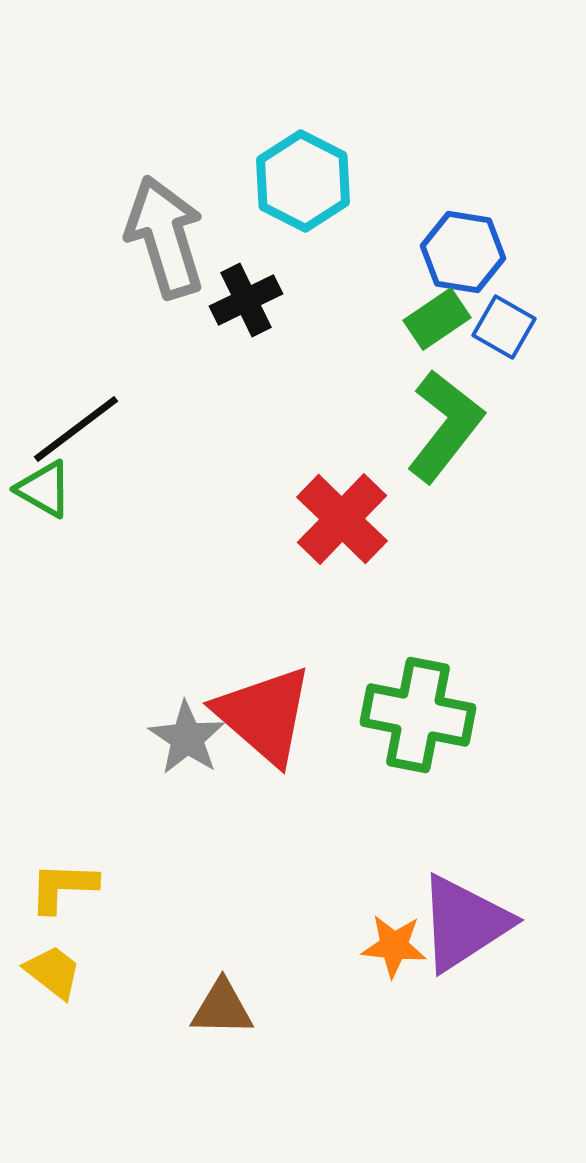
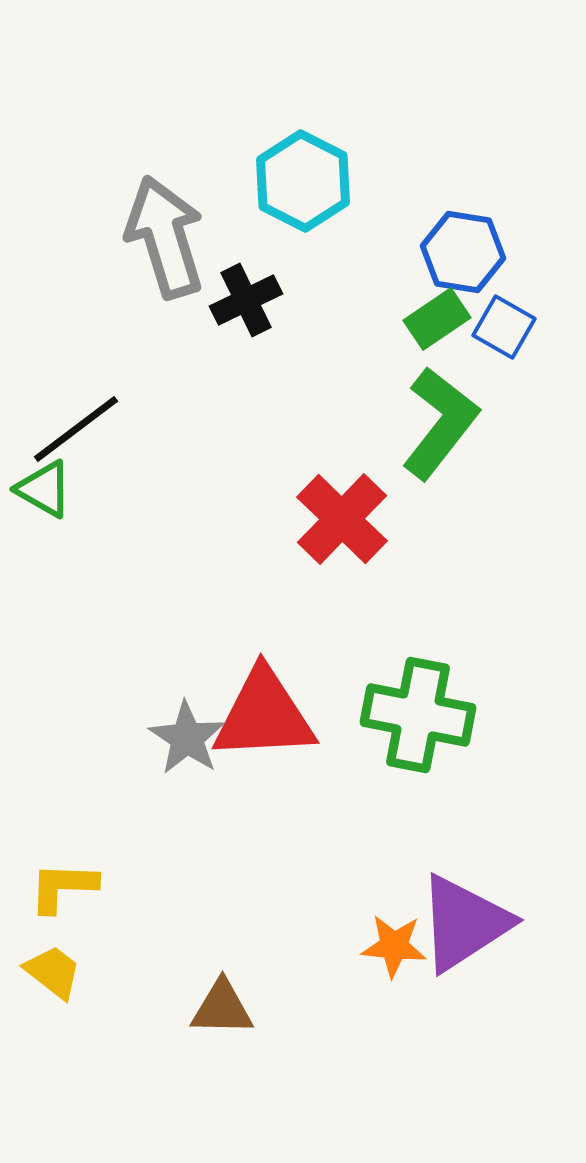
green L-shape: moved 5 px left, 3 px up
red triangle: rotated 44 degrees counterclockwise
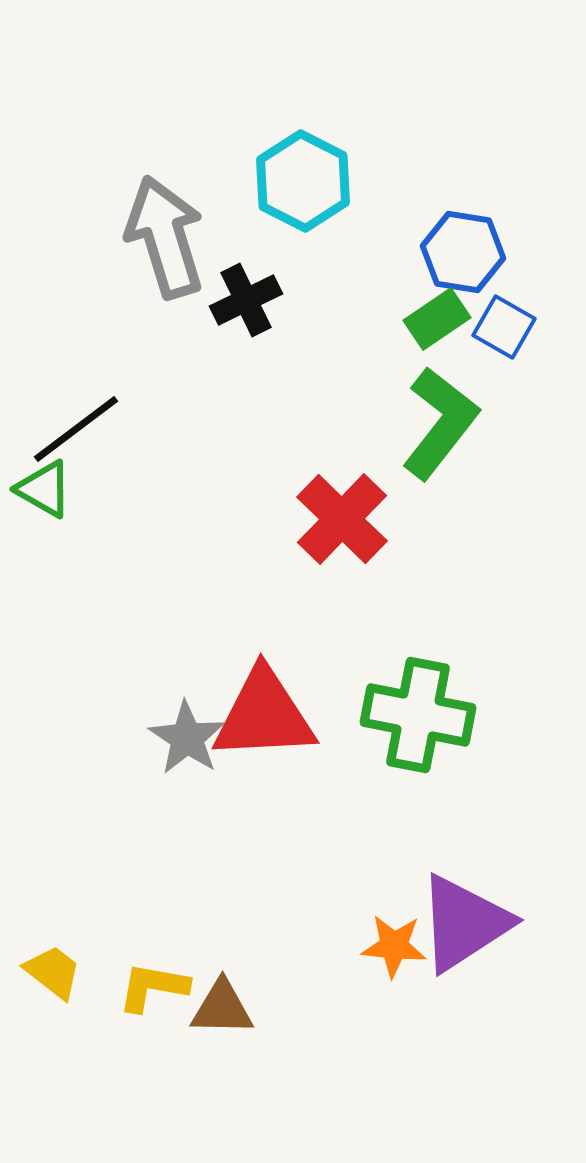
yellow L-shape: moved 90 px right, 100 px down; rotated 8 degrees clockwise
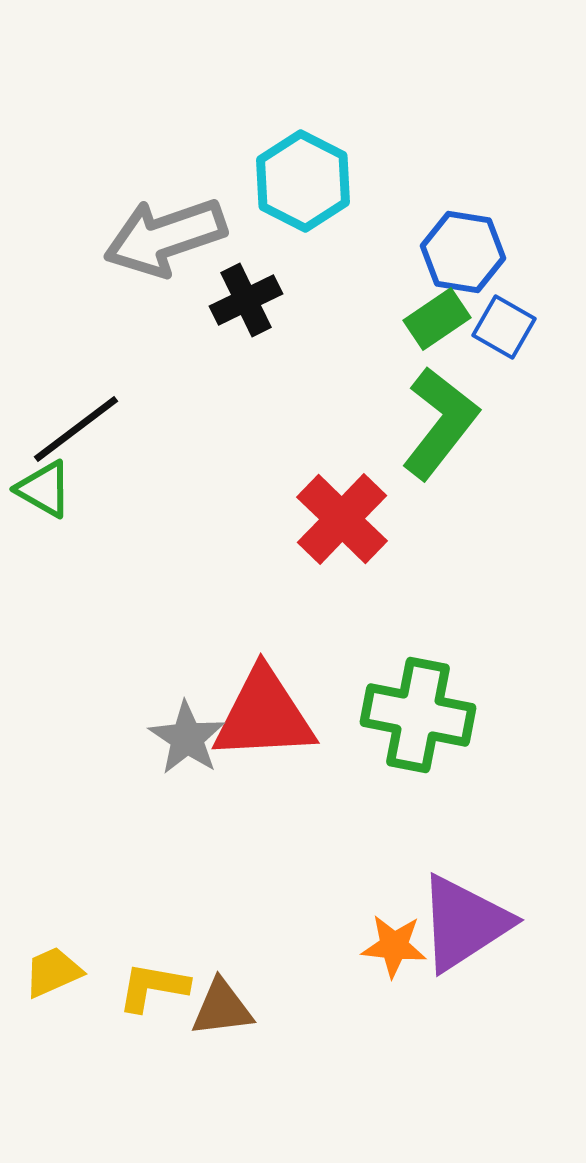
gray arrow: rotated 92 degrees counterclockwise
yellow trapezoid: rotated 62 degrees counterclockwise
brown triangle: rotated 8 degrees counterclockwise
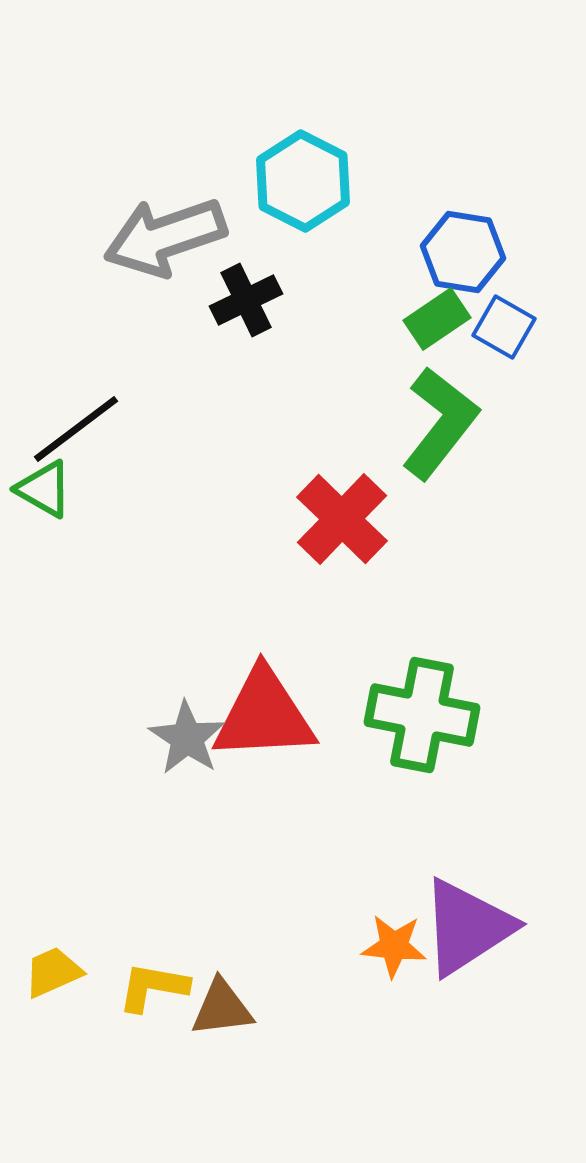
green cross: moved 4 px right
purple triangle: moved 3 px right, 4 px down
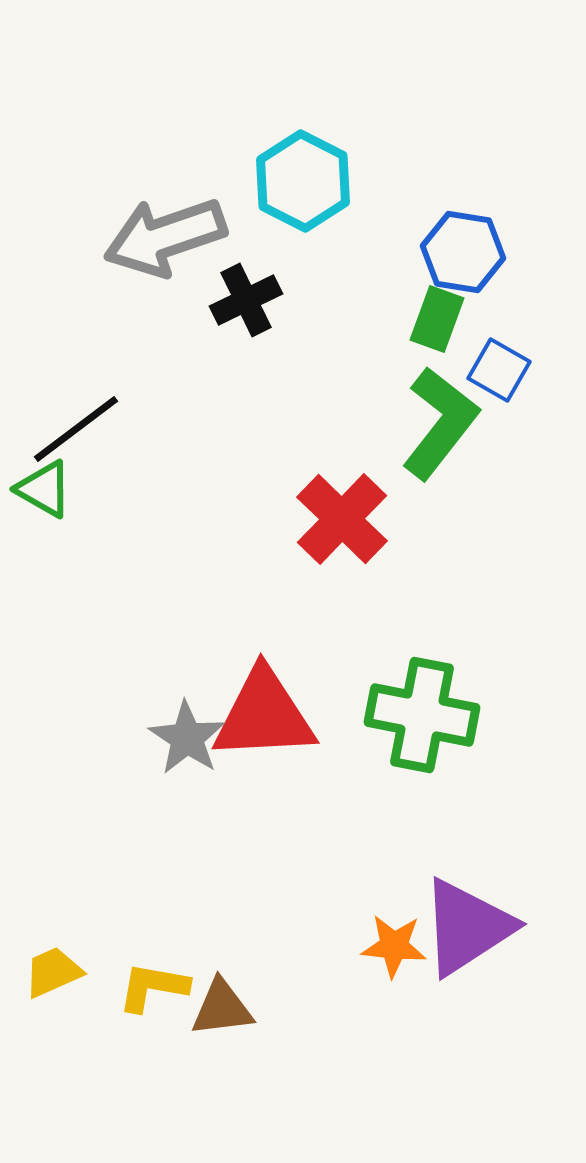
green rectangle: rotated 36 degrees counterclockwise
blue square: moved 5 px left, 43 px down
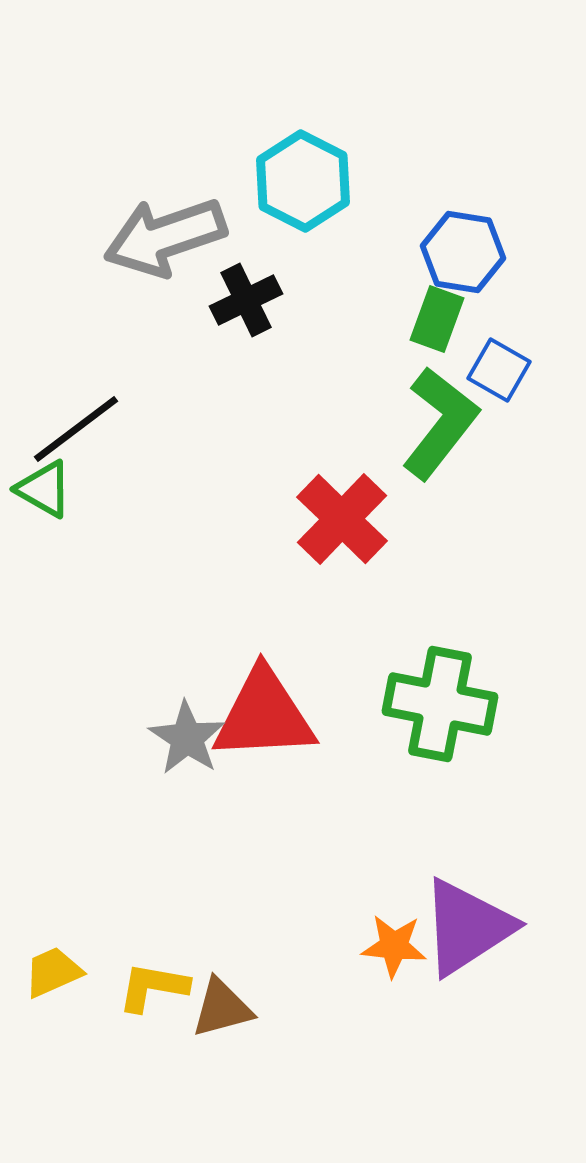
green cross: moved 18 px right, 11 px up
brown triangle: rotated 8 degrees counterclockwise
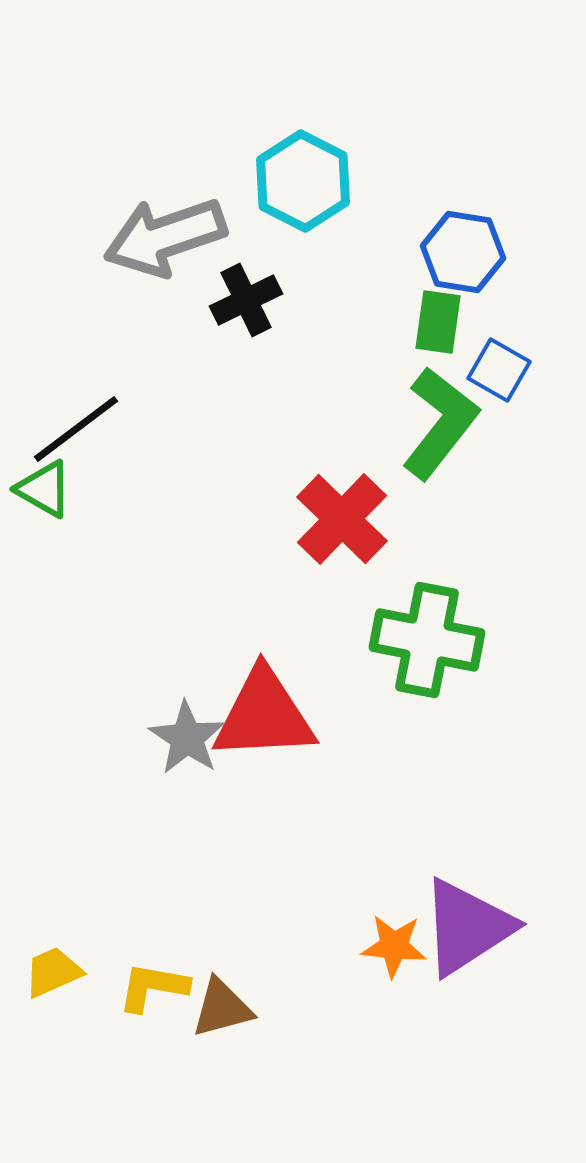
green rectangle: moved 1 px right, 3 px down; rotated 12 degrees counterclockwise
green cross: moved 13 px left, 64 px up
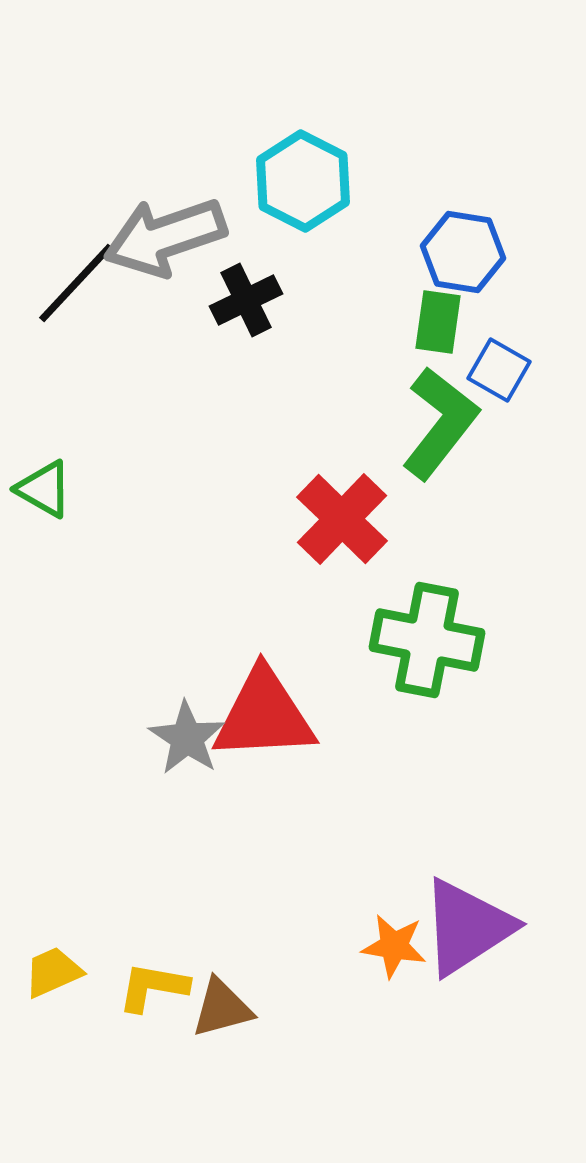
black line: moved 146 px up; rotated 10 degrees counterclockwise
orange star: rotated 4 degrees clockwise
